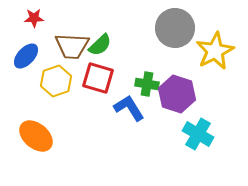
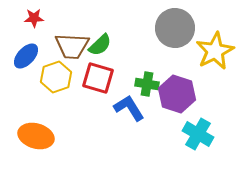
yellow hexagon: moved 4 px up
orange ellipse: rotated 24 degrees counterclockwise
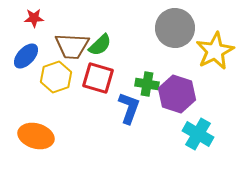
blue L-shape: rotated 52 degrees clockwise
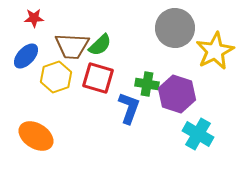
orange ellipse: rotated 16 degrees clockwise
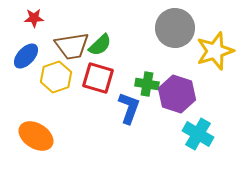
brown trapezoid: rotated 12 degrees counterclockwise
yellow star: rotated 9 degrees clockwise
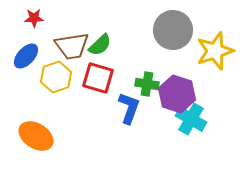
gray circle: moved 2 px left, 2 px down
cyan cross: moved 7 px left, 15 px up
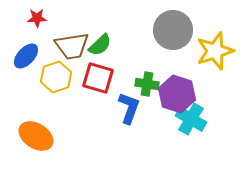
red star: moved 3 px right
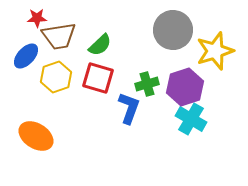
brown trapezoid: moved 13 px left, 10 px up
green cross: rotated 25 degrees counterclockwise
purple hexagon: moved 8 px right, 7 px up; rotated 24 degrees clockwise
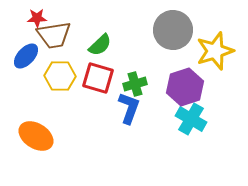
brown trapezoid: moved 5 px left, 1 px up
yellow hexagon: moved 4 px right, 1 px up; rotated 20 degrees clockwise
green cross: moved 12 px left
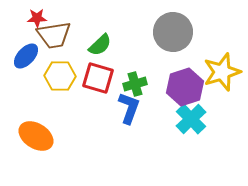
gray circle: moved 2 px down
yellow star: moved 7 px right, 21 px down
cyan cross: rotated 16 degrees clockwise
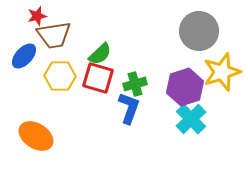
red star: moved 2 px up; rotated 12 degrees counterclockwise
gray circle: moved 26 px right, 1 px up
green semicircle: moved 9 px down
blue ellipse: moved 2 px left
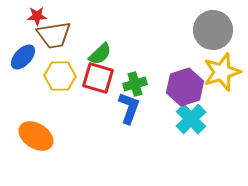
red star: rotated 12 degrees clockwise
gray circle: moved 14 px right, 1 px up
blue ellipse: moved 1 px left, 1 px down
